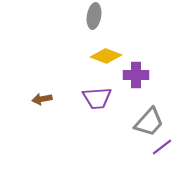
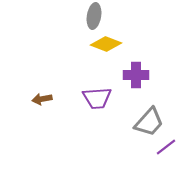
yellow diamond: moved 12 px up
purple line: moved 4 px right
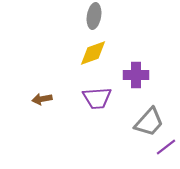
yellow diamond: moved 13 px left, 9 px down; rotated 40 degrees counterclockwise
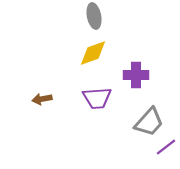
gray ellipse: rotated 20 degrees counterclockwise
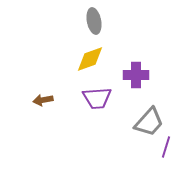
gray ellipse: moved 5 px down
yellow diamond: moved 3 px left, 6 px down
brown arrow: moved 1 px right, 1 px down
purple line: rotated 35 degrees counterclockwise
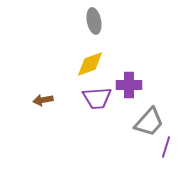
yellow diamond: moved 5 px down
purple cross: moved 7 px left, 10 px down
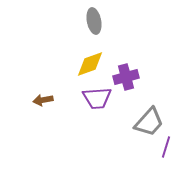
purple cross: moved 3 px left, 8 px up; rotated 15 degrees counterclockwise
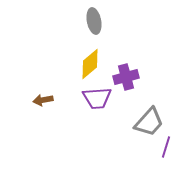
yellow diamond: rotated 20 degrees counterclockwise
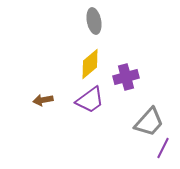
purple trapezoid: moved 7 px left, 2 px down; rotated 32 degrees counterclockwise
purple line: moved 3 px left, 1 px down; rotated 10 degrees clockwise
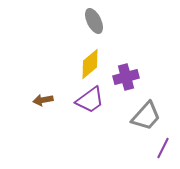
gray ellipse: rotated 15 degrees counterclockwise
gray trapezoid: moved 3 px left, 6 px up
